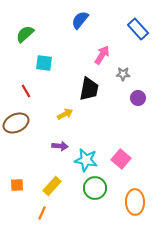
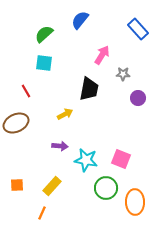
green semicircle: moved 19 px right
pink square: rotated 18 degrees counterclockwise
green circle: moved 11 px right
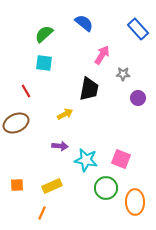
blue semicircle: moved 4 px right, 3 px down; rotated 90 degrees clockwise
yellow rectangle: rotated 24 degrees clockwise
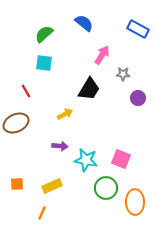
blue rectangle: rotated 20 degrees counterclockwise
black trapezoid: rotated 20 degrees clockwise
orange square: moved 1 px up
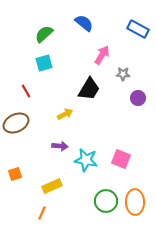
cyan square: rotated 24 degrees counterclockwise
orange square: moved 2 px left, 10 px up; rotated 16 degrees counterclockwise
green circle: moved 13 px down
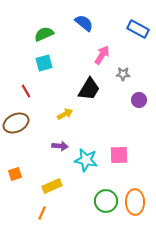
green semicircle: rotated 18 degrees clockwise
purple circle: moved 1 px right, 2 px down
pink square: moved 2 px left, 4 px up; rotated 24 degrees counterclockwise
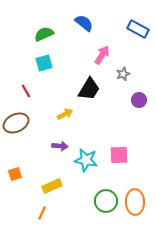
gray star: rotated 24 degrees counterclockwise
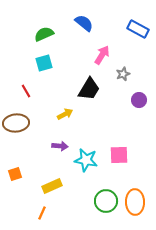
brown ellipse: rotated 20 degrees clockwise
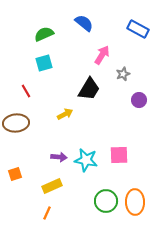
purple arrow: moved 1 px left, 11 px down
orange line: moved 5 px right
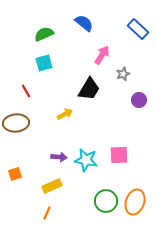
blue rectangle: rotated 15 degrees clockwise
orange ellipse: rotated 20 degrees clockwise
